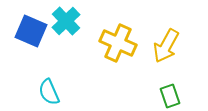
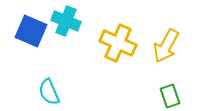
cyan cross: rotated 24 degrees counterclockwise
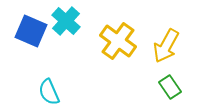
cyan cross: rotated 20 degrees clockwise
yellow cross: moved 2 px up; rotated 12 degrees clockwise
green rectangle: moved 9 px up; rotated 15 degrees counterclockwise
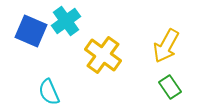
cyan cross: rotated 12 degrees clockwise
yellow cross: moved 15 px left, 14 px down
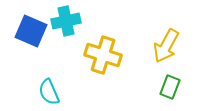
cyan cross: rotated 24 degrees clockwise
yellow cross: rotated 18 degrees counterclockwise
green rectangle: rotated 55 degrees clockwise
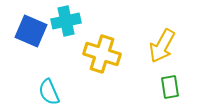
yellow arrow: moved 4 px left
yellow cross: moved 1 px left, 1 px up
green rectangle: rotated 30 degrees counterclockwise
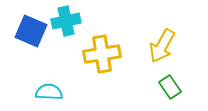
yellow cross: rotated 27 degrees counterclockwise
green rectangle: rotated 25 degrees counterclockwise
cyan semicircle: rotated 116 degrees clockwise
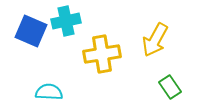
yellow arrow: moved 7 px left, 6 px up
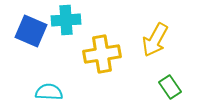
cyan cross: moved 1 px up; rotated 8 degrees clockwise
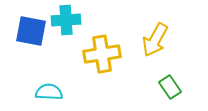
blue square: rotated 12 degrees counterclockwise
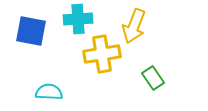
cyan cross: moved 12 px right, 1 px up
yellow arrow: moved 21 px left, 14 px up; rotated 8 degrees counterclockwise
green rectangle: moved 17 px left, 9 px up
